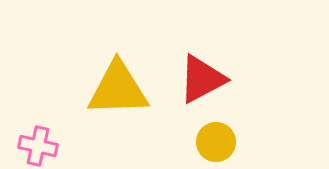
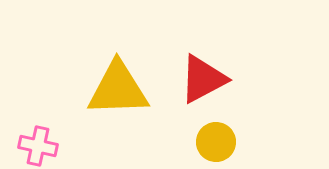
red triangle: moved 1 px right
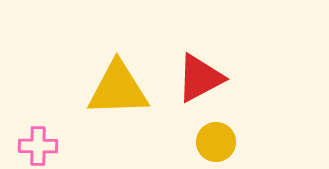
red triangle: moved 3 px left, 1 px up
pink cross: rotated 12 degrees counterclockwise
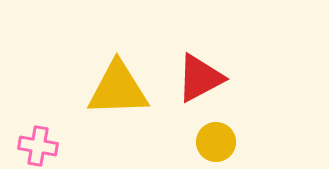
pink cross: rotated 9 degrees clockwise
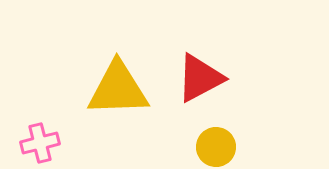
yellow circle: moved 5 px down
pink cross: moved 2 px right, 3 px up; rotated 24 degrees counterclockwise
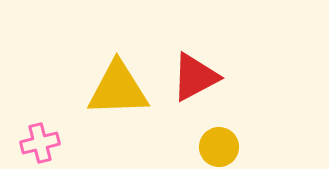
red triangle: moved 5 px left, 1 px up
yellow circle: moved 3 px right
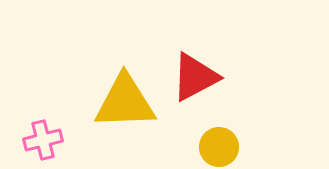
yellow triangle: moved 7 px right, 13 px down
pink cross: moved 3 px right, 3 px up
